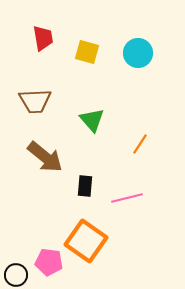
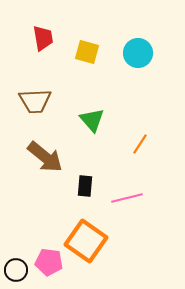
black circle: moved 5 px up
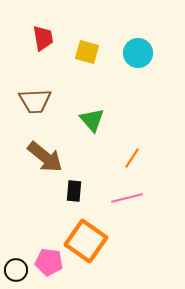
orange line: moved 8 px left, 14 px down
black rectangle: moved 11 px left, 5 px down
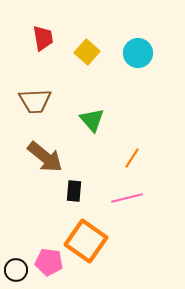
yellow square: rotated 25 degrees clockwise
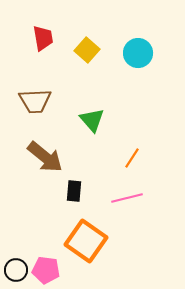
yellow square: moved 2 px up
pink pentagon: moved 3 px left, 8 px down
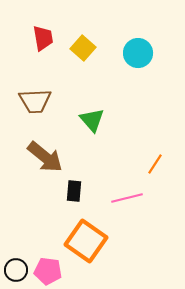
yellow square: moved 4 px left, 2 px up
orange line: moved 23 px right, 6 px down
pink pentagon: moved 2 px right, 1 px down
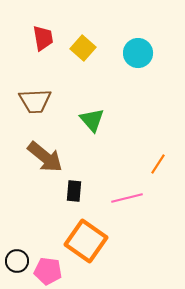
orange line: moved 3 px right
black circle: moved 1 px right, 9 px up
